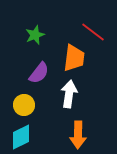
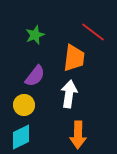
purple semicircle: moved 4 px left, 3 px down
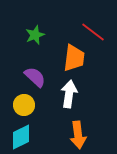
purple semicircle: moved 1 px down; rotated 85 degrees counterclockwise
orange arrow: rotated 8 degrees counterclockwise
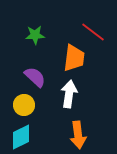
green star: rotated 18 degrees clockwise
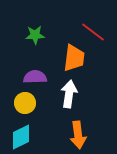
purple semicircle: rotated 45 degrees counterclockwise
yellow circle: moved 1 px right, 2 px up
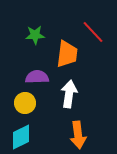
red line: rotated 10 degrees clockwise
orange trapezoid: moved 7 px left, 4 px up
purple semicircle: moved 2 px right
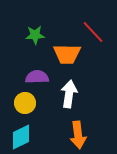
orange trapezoid: rotated 84 degrees clockwise
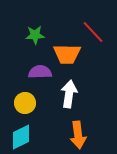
purple semicircle: moved 3 px right, 5 px up
